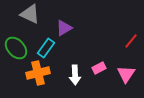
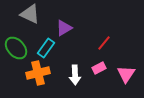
red line: moved 27 px left, 2 px down
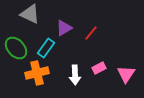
red line: moved 13 px left, 10 px up
orange cross: moved 1 px left
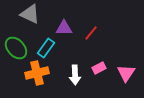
purple triangle: rotated 30 degrees clockwise
pink triangle: moved 1 px up
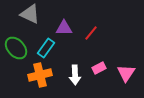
orange cross: moved 3 px right, 2 px down
